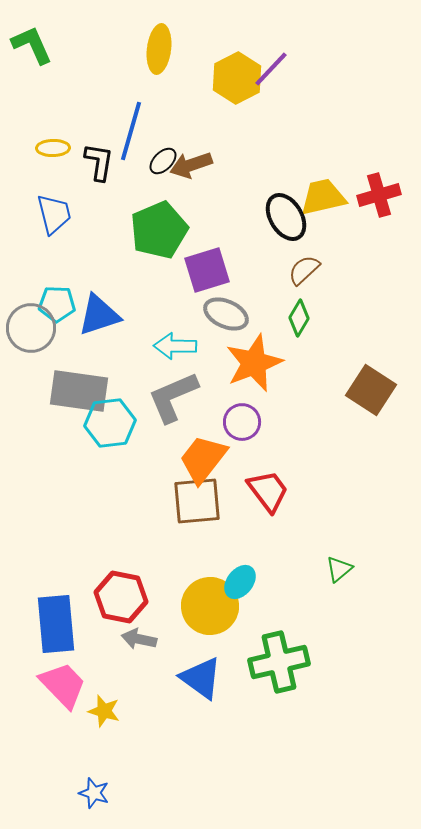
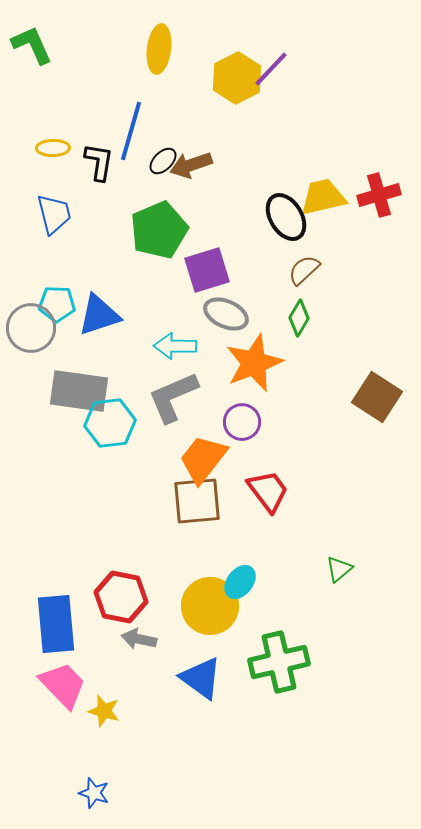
brown square at (371, 390): moved 6 px right, 7 px down
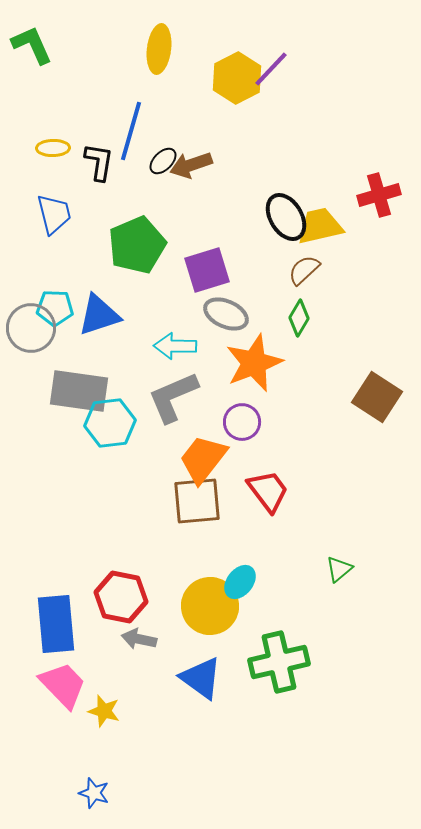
yellow trapezoid at (323, 197): moved 3 px left, 29 px down
green pentagon at (159, 230): moved 22 px left, 15 px down
cyan pentagon at (57, 304): moved 2 px left, 4 px down
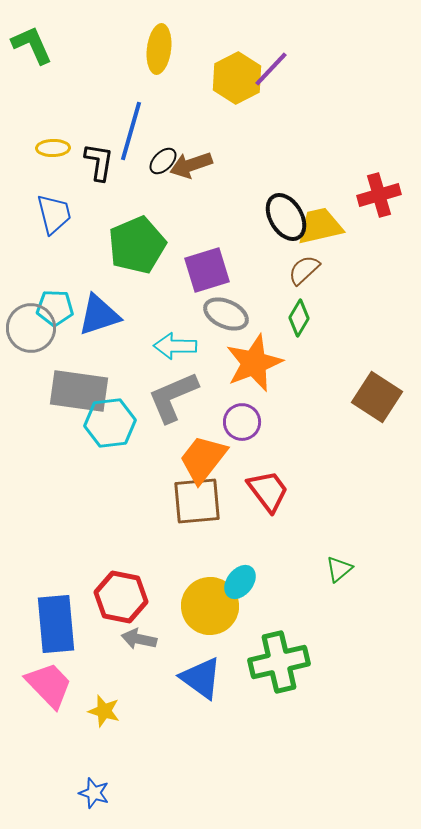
pink trapezoid at (63, 685): moved 14 px left
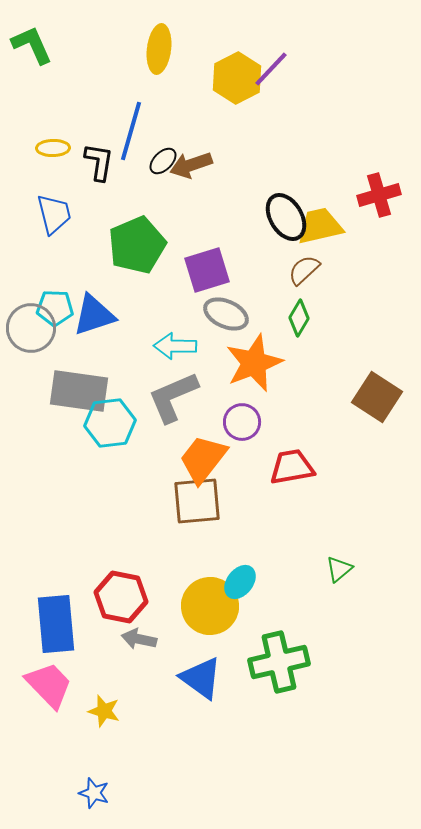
blue triangle at (99, 315): moved 5 px left
red trapezoid at (268, 491): moved 24 px right, 24 px up; rotated 63 degrees counterclockwise
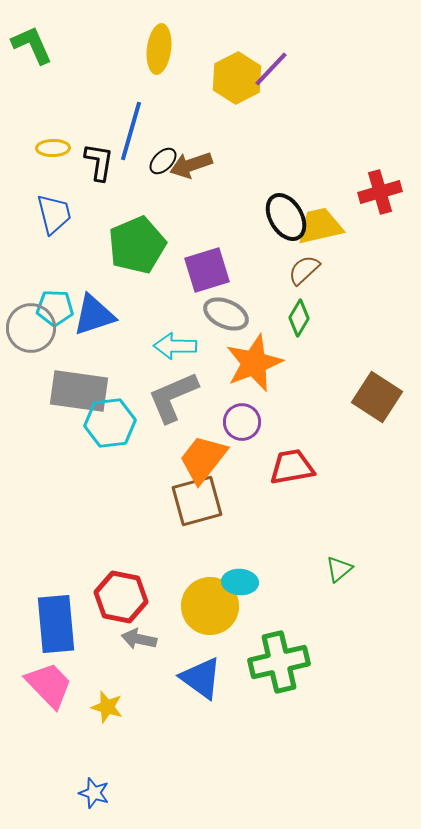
red cross at (379, 195): moved 1 px right, 3 px up
brown square at (197, 501): rotated 10 degrees counterclockwise
cyan ellipse at (240, 582): rotated 56 degrees clockwise
yellow star at (104, 711): moved 3 px right, 4 px up
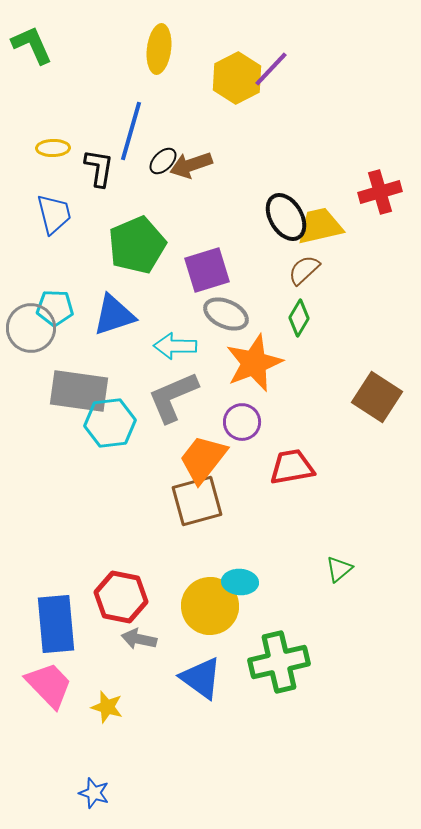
black L-shape at (99, 162): moved 6 px down
blue triangle at (94, 315): moved 20 px right
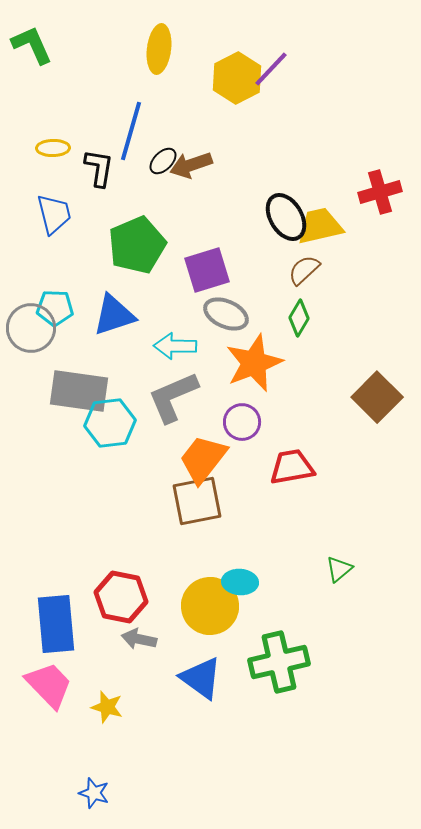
brown square at (377, 397): rotated 12 degrees clockwise
brown square at (197, 501): rotated 4 degrees clockwise
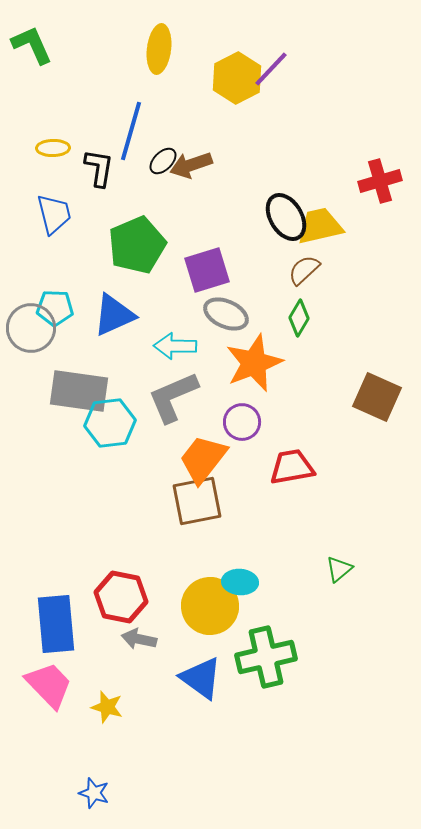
red cross at (380, 192): moved 11 px up
blue triangle at (114, 315): rotated 6 degrees counterclockwise
brown square at (377, 397): rotated 21 degrees counterclockwise
green cross at (279, 662): moved 13 px left, 5 px up
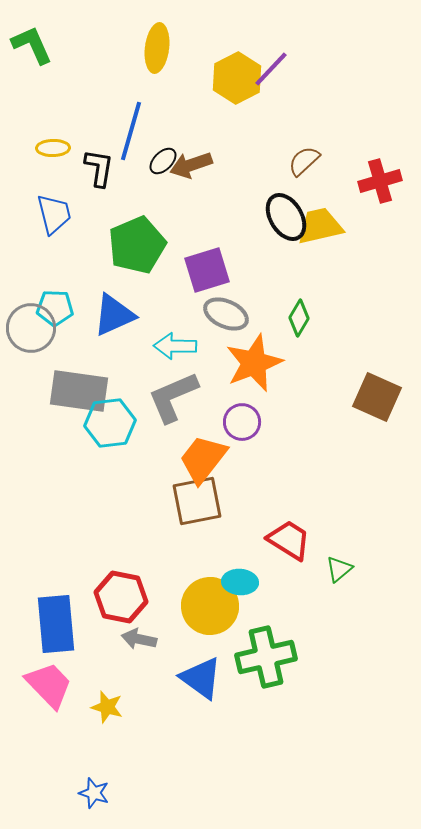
yellow ellipse at (159, 49): moved 2 px left, 1 px up
brown semicircle at (304, 270): moved 109 px up
red trapezoid at (292, 467): moved 3 px left, 73 px down; rotated 42 degrees clockwise
